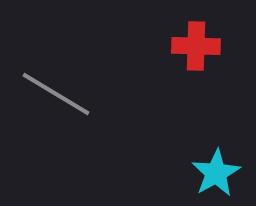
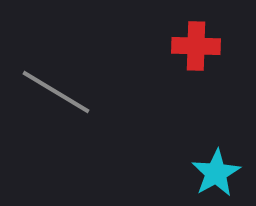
gray line: moved 2 px up
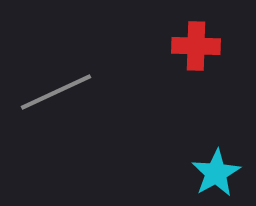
gray line: rotated 56 degrees counterclockwise
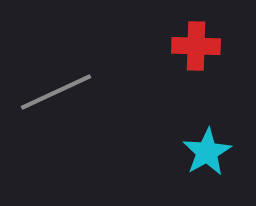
cyan star: moved 9 px left, 21 px up
